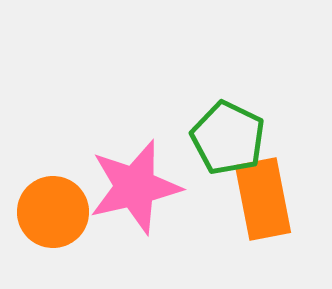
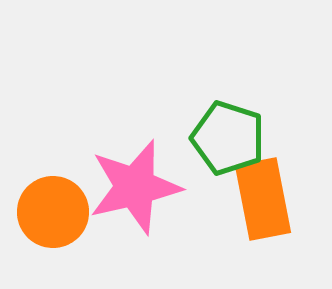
green pentagon: rotated 8 degrees counterclockwise
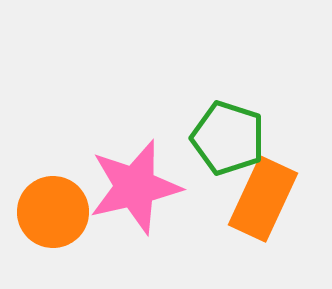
orange rectangle: rotated 36 degrees clockwise
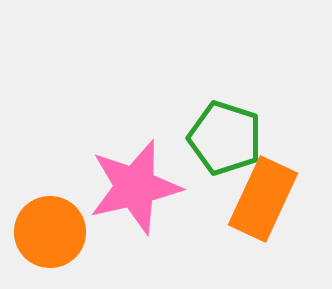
green pentagon: moved 3 px left
orange circle: moved 3 px left, 20 px down
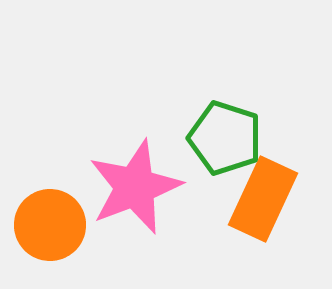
pink star: rotated 8 degrees counterclockwise
orange circle: moved 7 px up
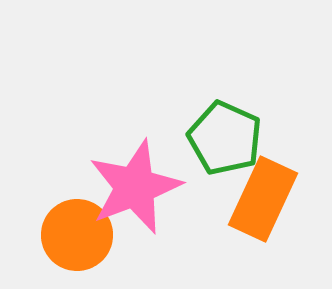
green pentagon: rotated 6 degrees clockwise
orange circle: moved 27 px right, 10 px down
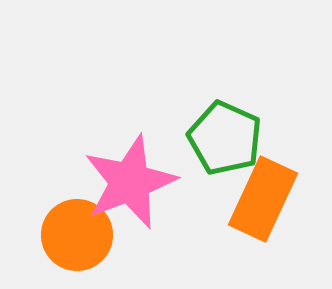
pink star: moved 5 px left, 5 px up
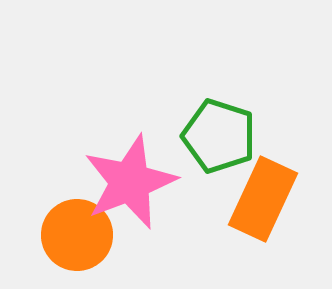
green pentagon: moved 6 px left, 2 px up; rotated 6 degrees counterclockwise
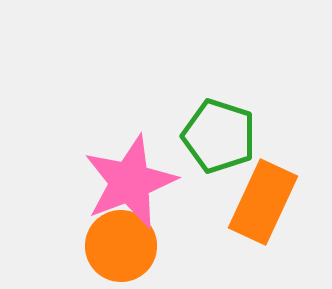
orange rectangle: moved 3 px down
orange circle: moved 44 px right, 11 px down
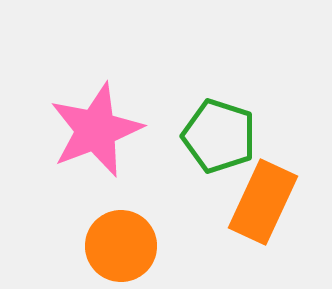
pink star: moved 34 px left, 52 px up
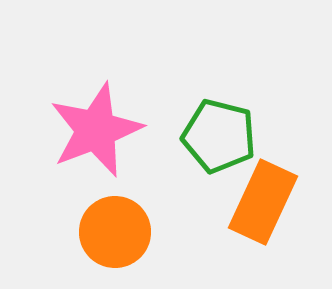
green pentagon: rotated 4 degrees counterclockwise
orange circle: moved 6 px left, 14 px up
